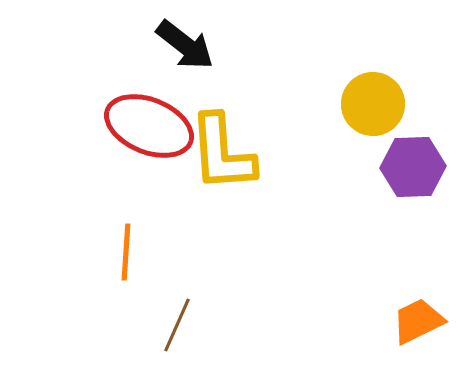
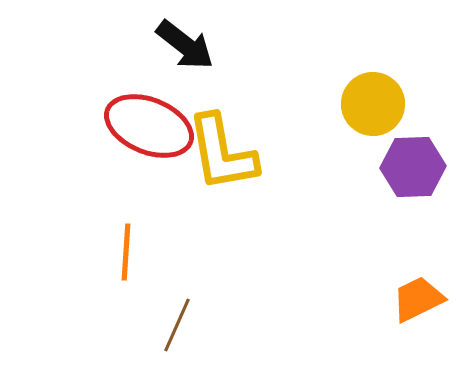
yellow L-shape: rotated 6 degrees counterclockwise
orange trapezoid: moved 22 px up
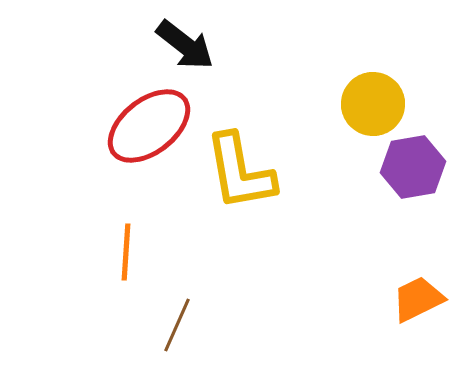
red ellipse: rotated 60 degrees counterclockwise
yellow L-shape: moved 18 px right, 19 px down
purple hexagon: rotated 8 degrees counterclockwise
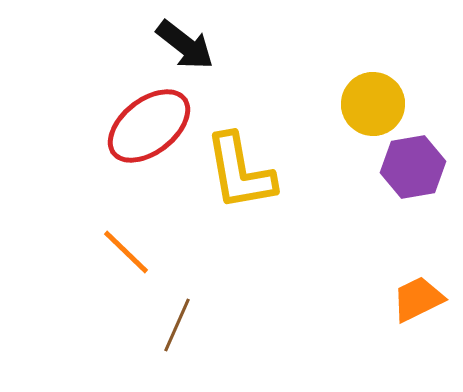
orange line: rotated 50 degrees counterclockwise
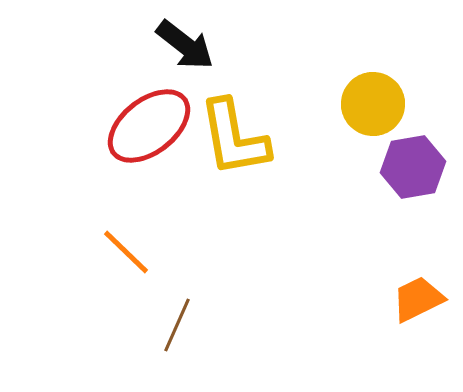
yellow L-shape: moved 6 px left, 34 px up
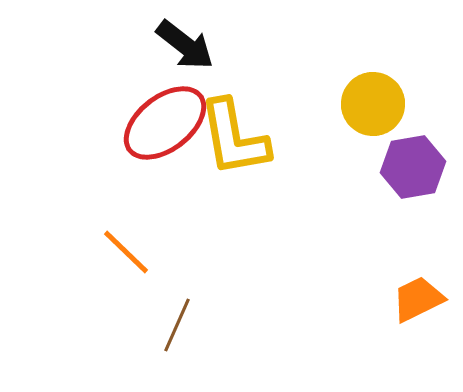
red ellipse: moved 16 px right, 3 px up
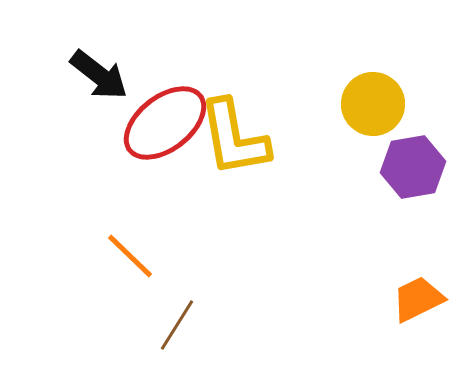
black arrow: moved 86 px left, 30 px down
orange line: moved 4 px right, 4 px down
brown line: rotated 8 degrees clockwise
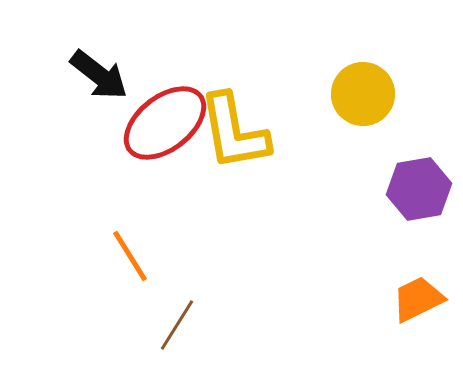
yellow circle: moved 10 px left, 10 px up
yellow L-shape: moved 6 px up
purple hexagon: moved 6 px right, 22 px down
orange line: rotated 14 degrees clockwise
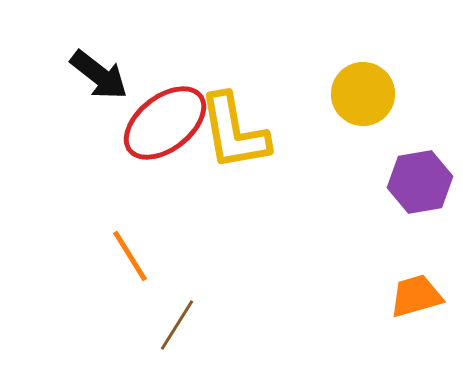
purple hexagon: moved 1 px right, 7 px up
orange trapezoid: moved 2 px left, 3 px up; rotated 10 degrees clockwise
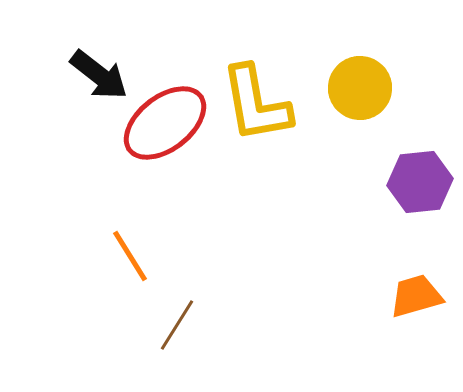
yellow circle: moved 3 px left, 6 px up
yellow L-shape: moved 22 px right, 28 px up
purple hexagon: rotated 4 degrees clockwise
